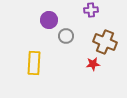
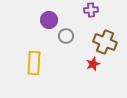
red star: rotated 16 degrees counterclockwise
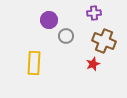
purple cross: moved 3 px right, 3 px down
brown cross: moved 1 px left, 1 px up
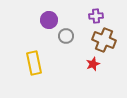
purple cross: moved 2 px right, 3 px down
brown cross: moved 1 px up
yellow rectangle: rotated 15 degrees counterclockwise
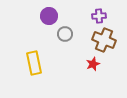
purple cross: moved 3 px right
purple circle: moved 4 px up
gray circle: moved 1 px left, 2 px up
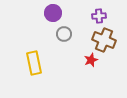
purple circle: moved 4 px right, 3 px up
gray circle: moved 1 px left
red star: moved 2 px left, 4 px up
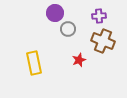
purple circle: moved 2 px right
gray circle: moved 4 px right, 5 px up
brown cross: moved 1 px left, 1 px down
red star: moved 12 px left
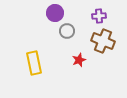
gray circle: moved 1 px left, 2 px down
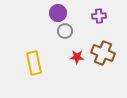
purple circle: moved 3 px right
gray circle: moved 2 px left
brown cross: moved 12 px down
red star: moved 2 px left, 3 px up; rotated 24 degrees clockwise
